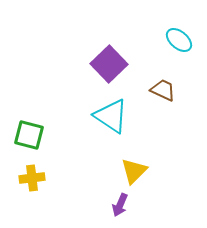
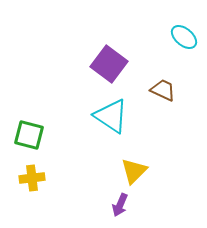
cyan ellipse: moved 5 px right, 3 px up
purple square: rotated 9 degrees counterclockwise
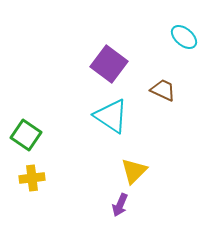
green square: moved 3 px left; rotated 20 degrees clockwise
